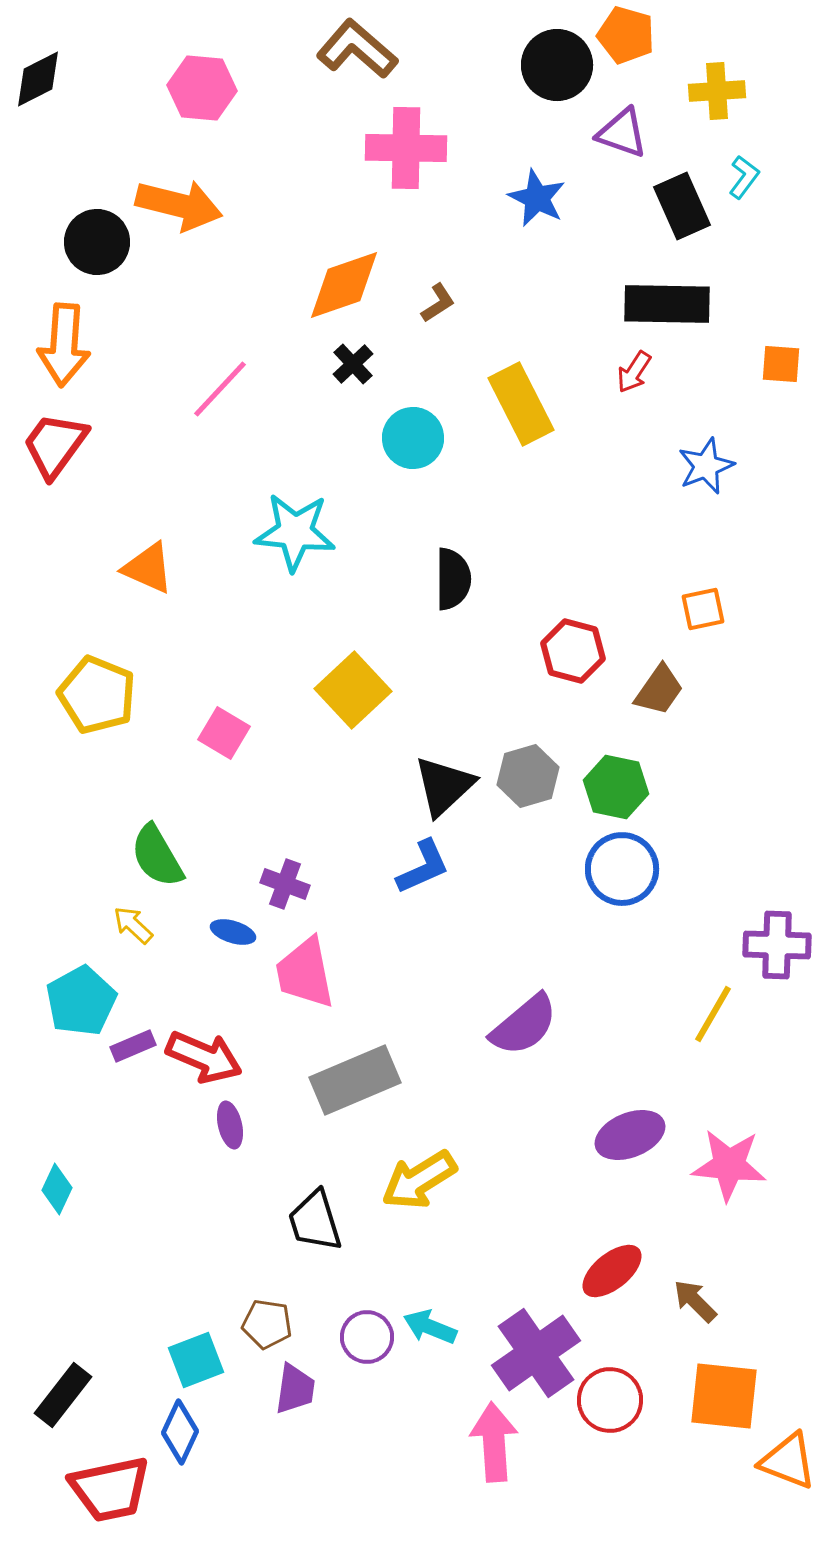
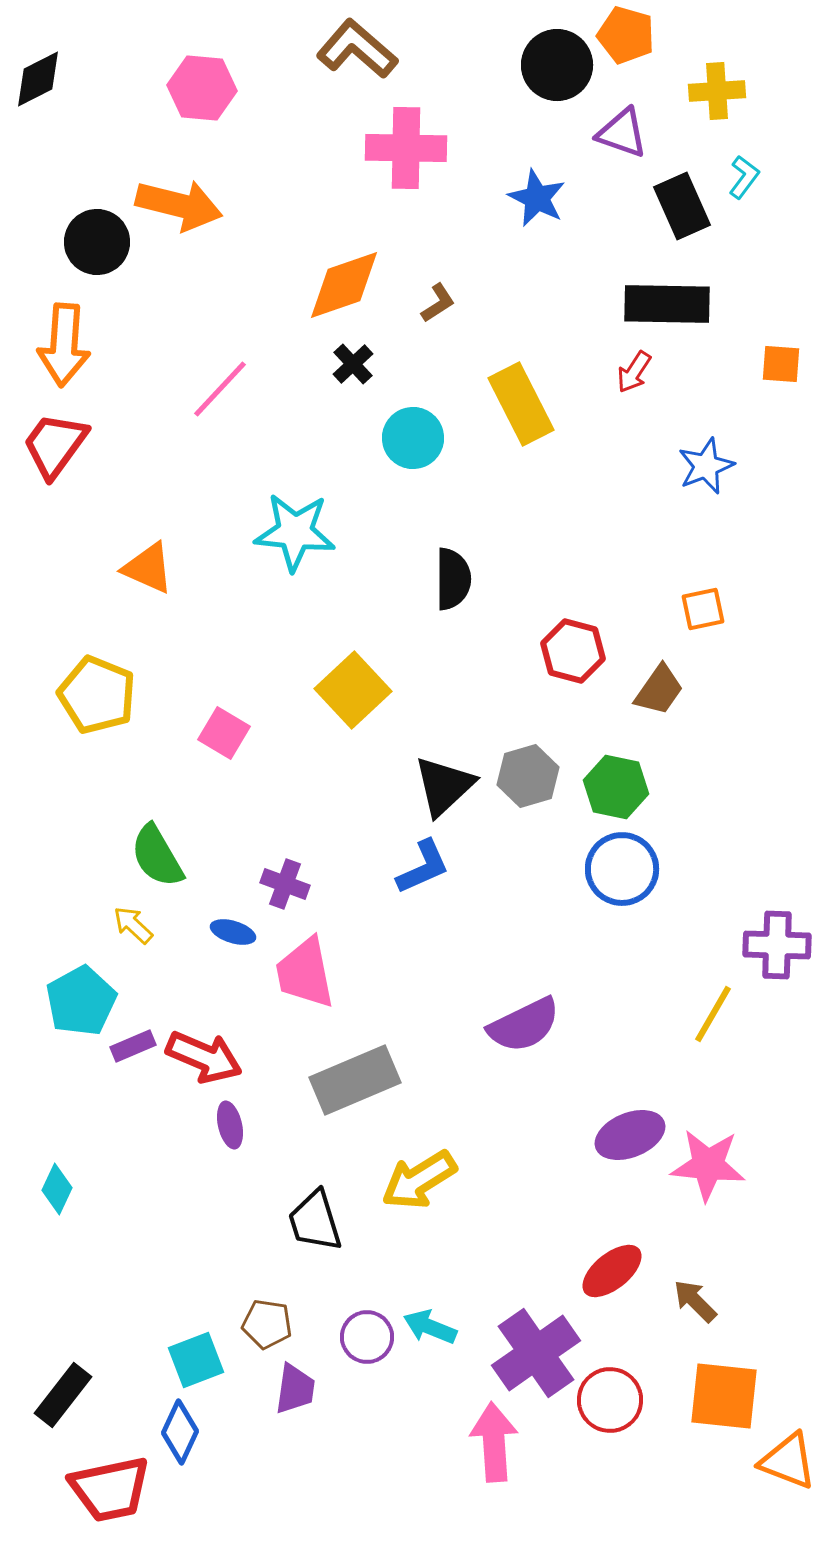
purple semicircle at (524, 1025): rotated 14 degrees clockwise
pink star at (729, 1165): moved 21 px left
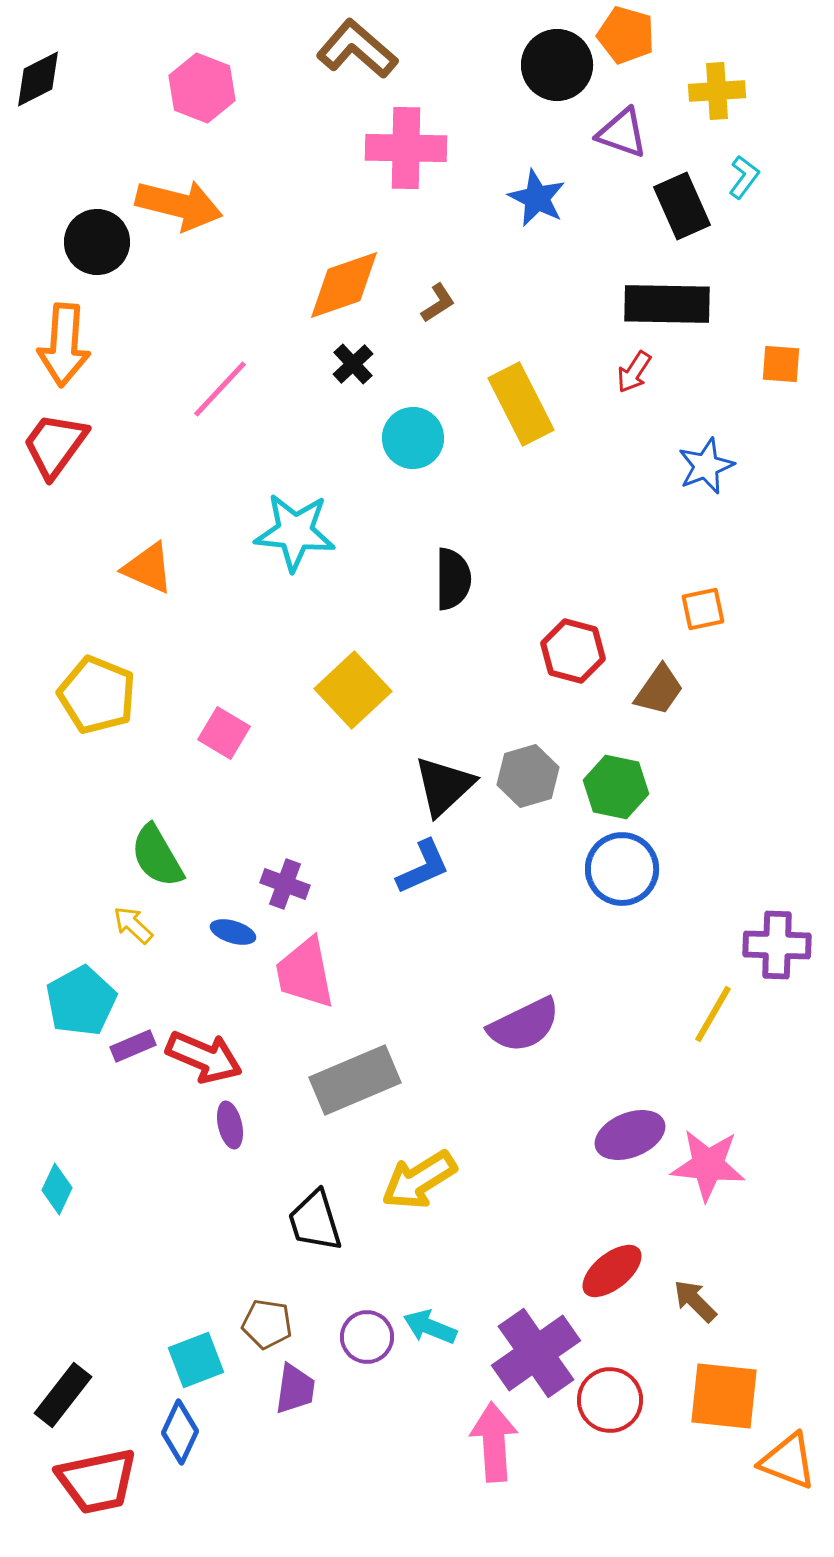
pink hexagon at (202, 88): rotated 16 degrees clockwise
red trapezoid at (110, 1489): moved 13 px left, 8 px up
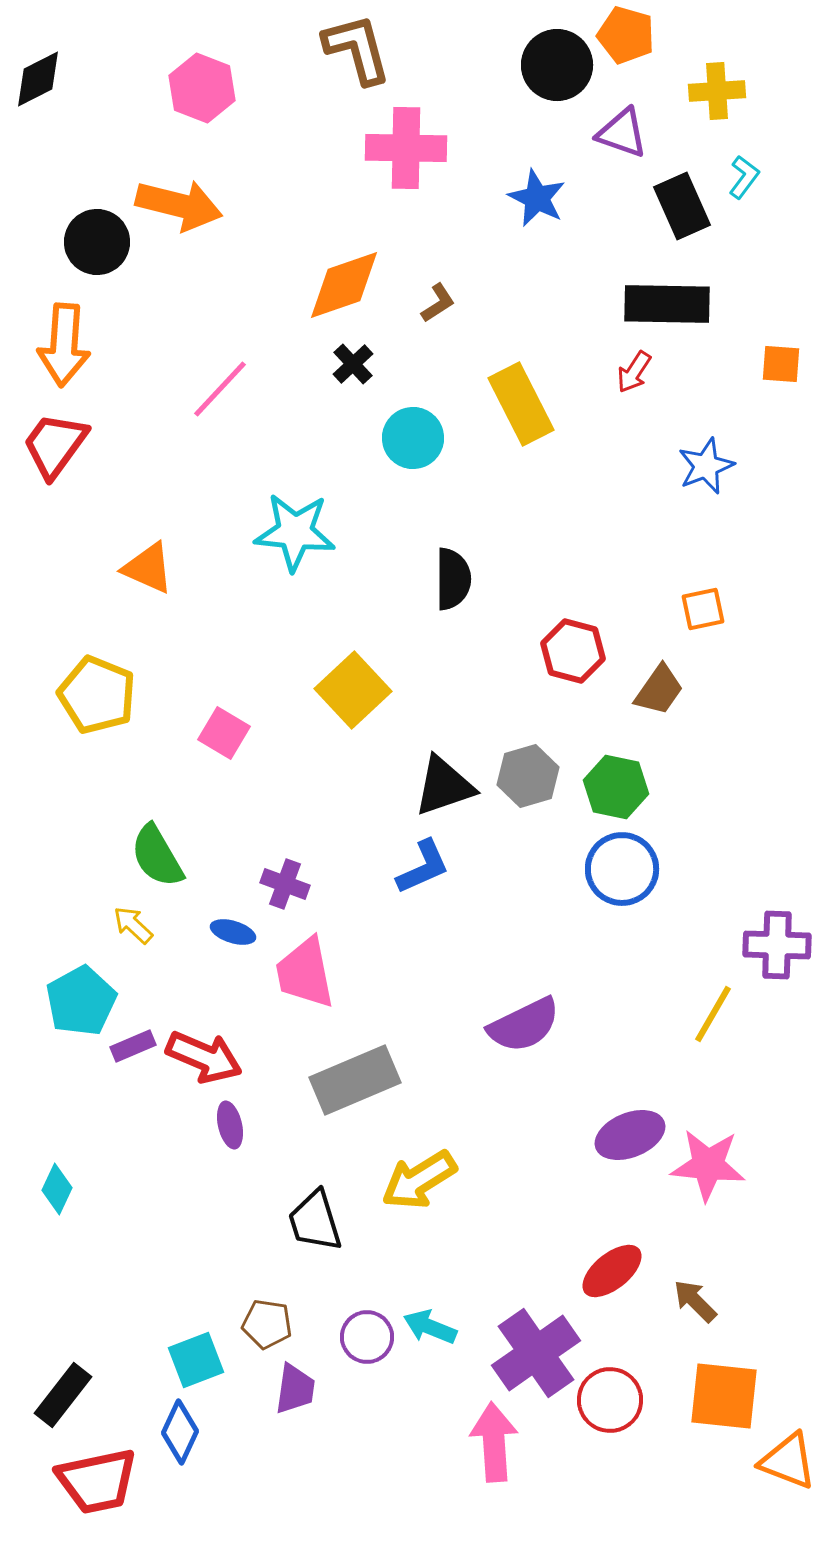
brown L-shape at (357, 49): rotated 34 degrees clockwise
black triangle at (444, 786): rotated 24 degrees clockwise
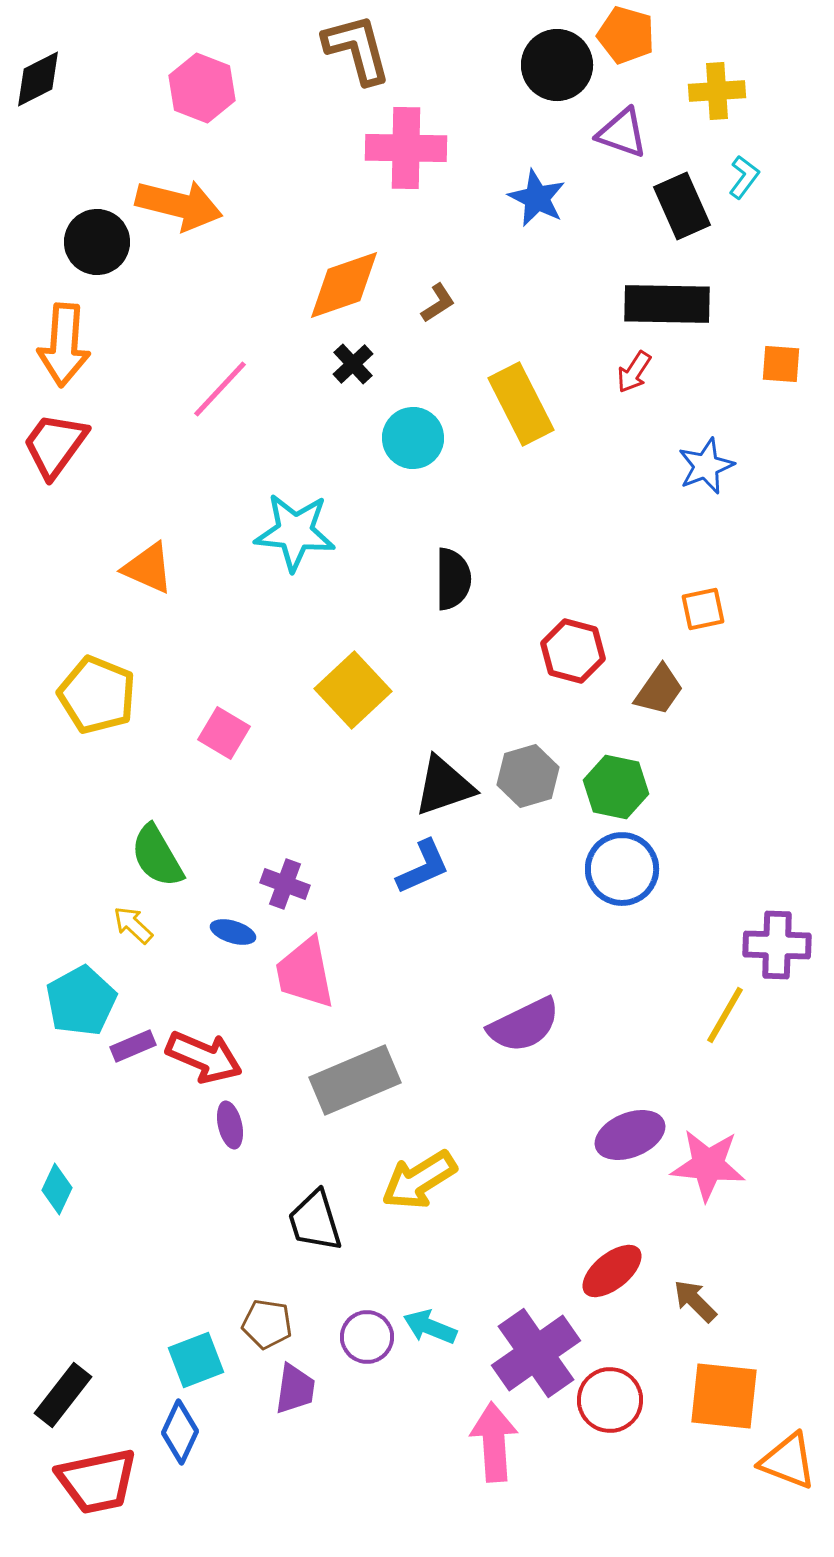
yellow line at (713, 1014): moved 12 px right, 1 px down
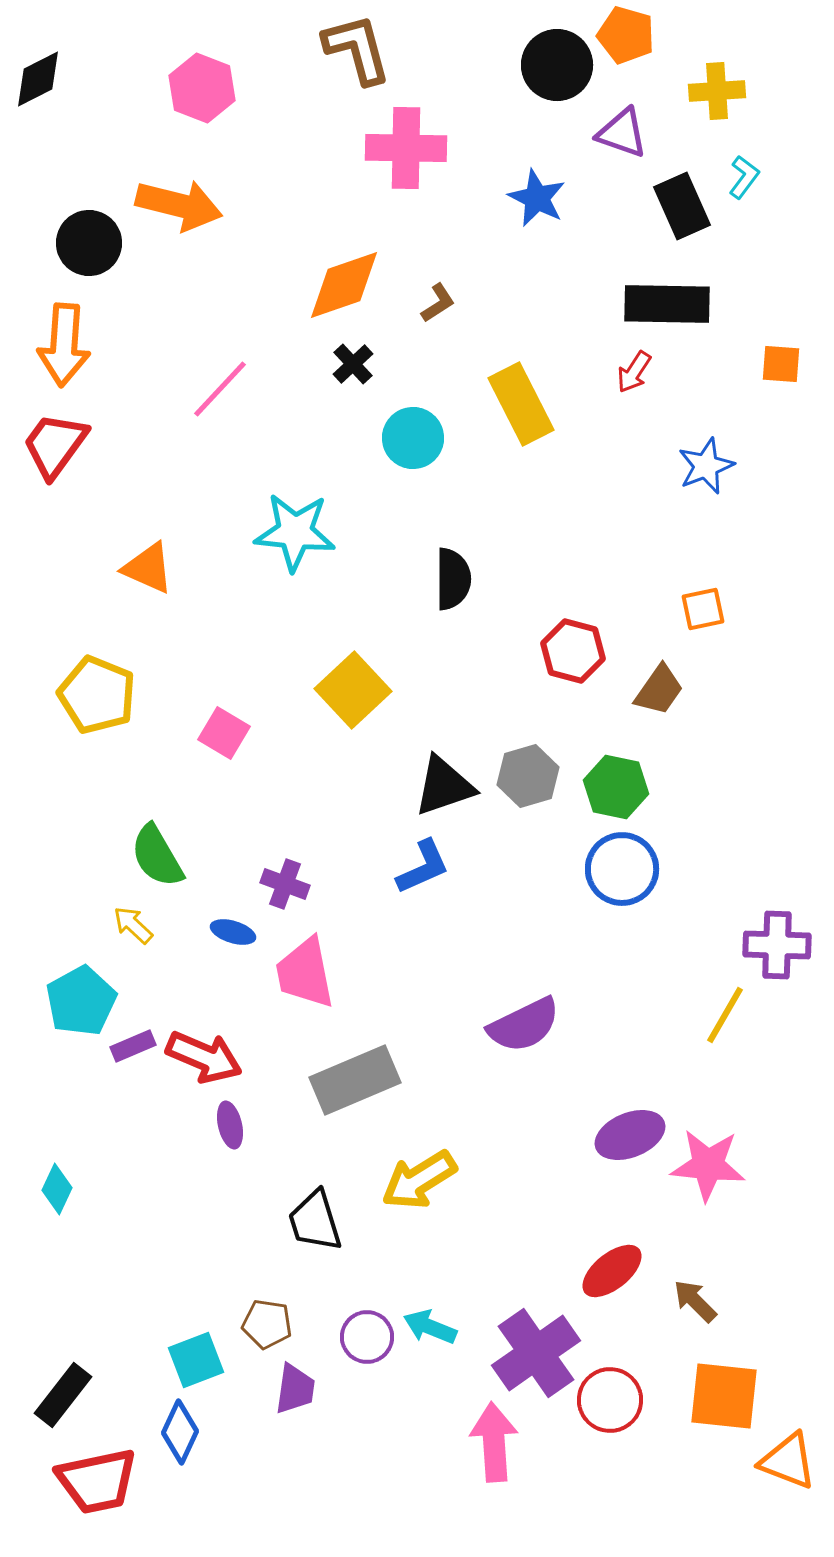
black circle at (97, 242): moved 8 px left, 1 px down
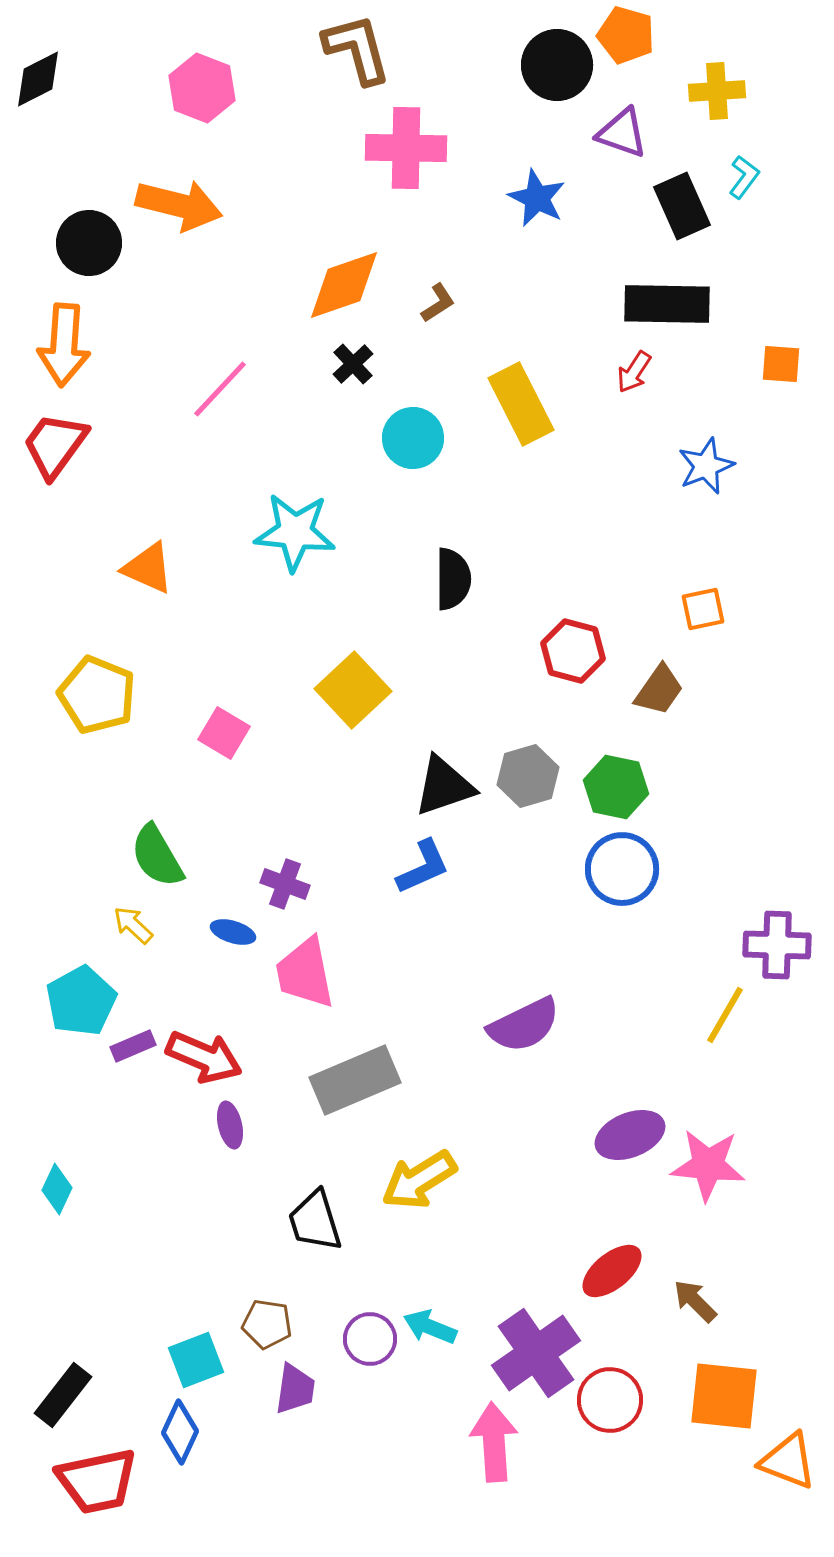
purple circle at (367, 1337): moved 3 px right, 2 px down
